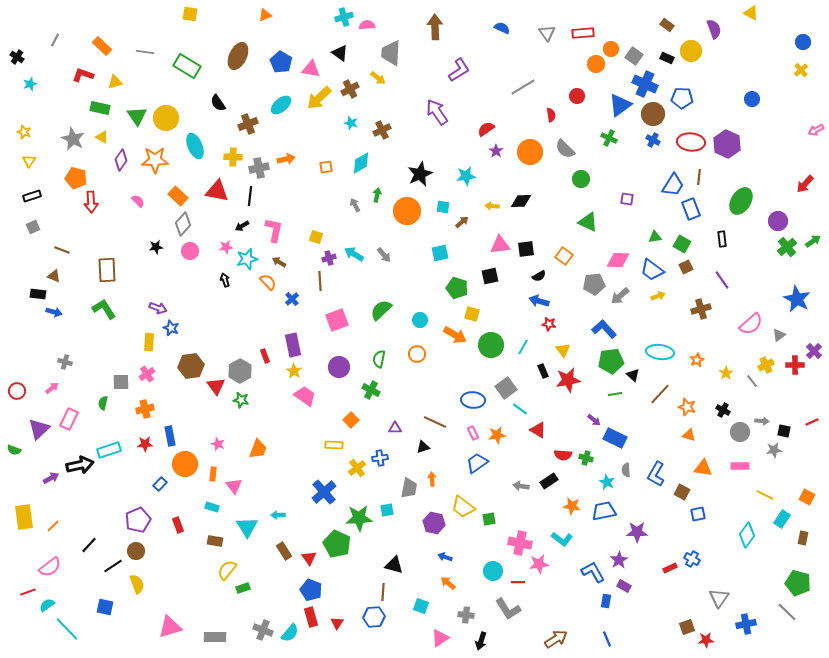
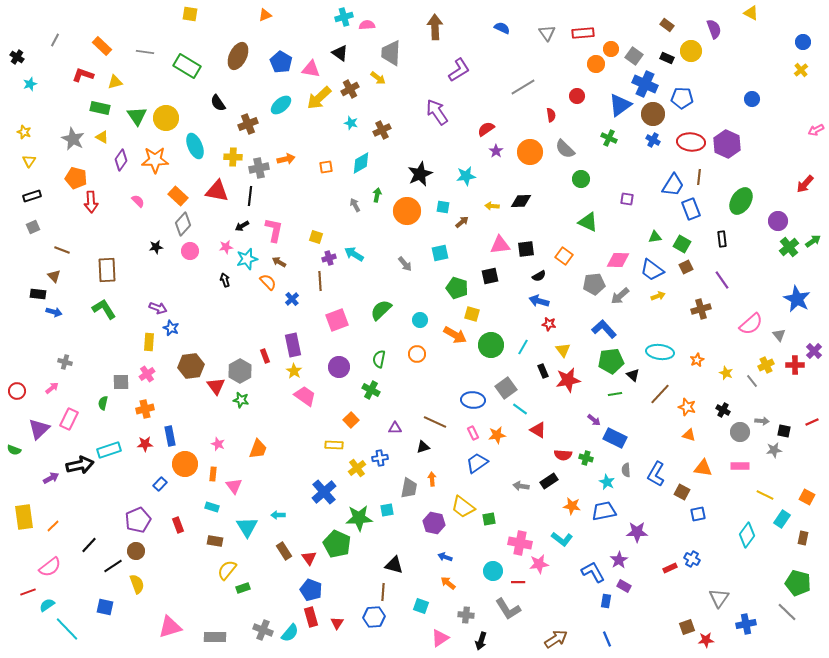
green cross at (787, 247): moved 2 px right
gray arrow at (384, 255): moved 21 px right, 9 px down
brown triangle at (54, 276): rotated 24 degrees clockwise
gray triangle at (779, 335): rotated 32 degrees counterclockwise
yellow star at (726, 373): rotated 16 degrees counterclockwise
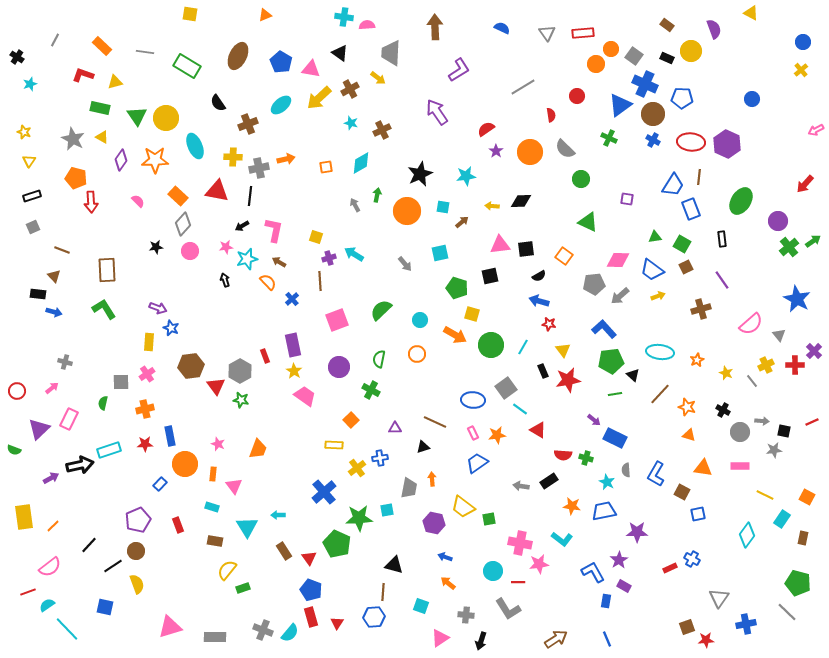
cyan cross at (344, 17): rotated 24 degrees clockwise
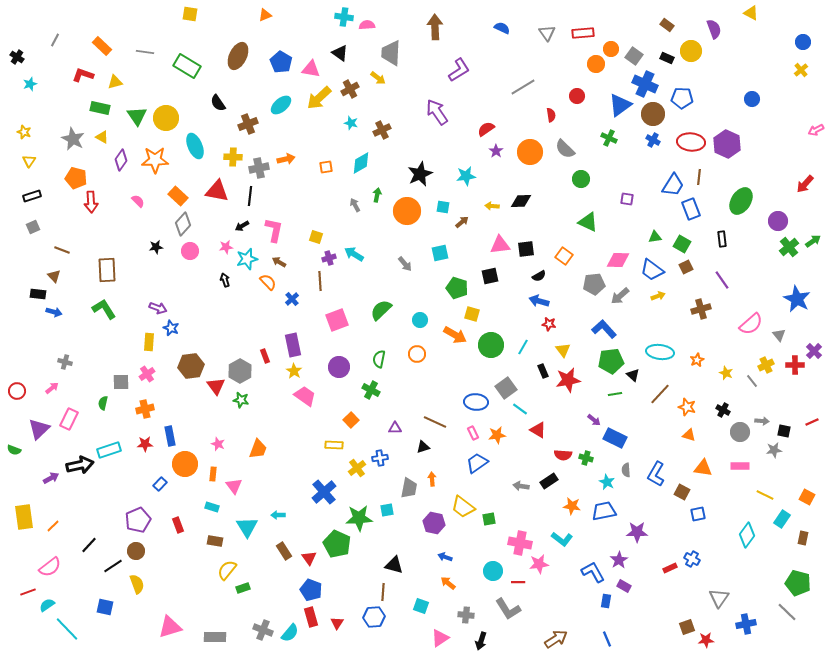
blue ellipse at (473, 400): moved 3 px right, 2 px down
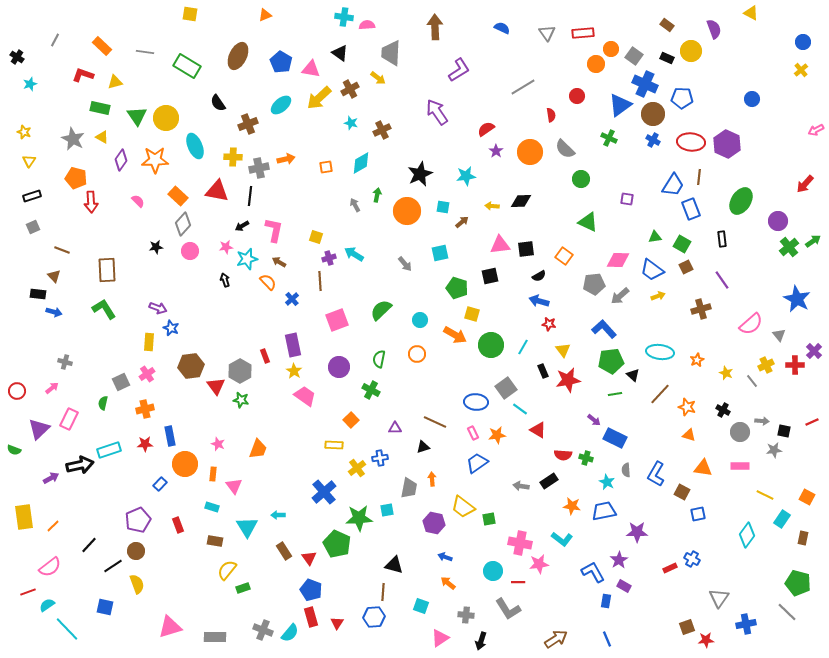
gray square at (121, 382): rotated 24 degrees counterclockwise
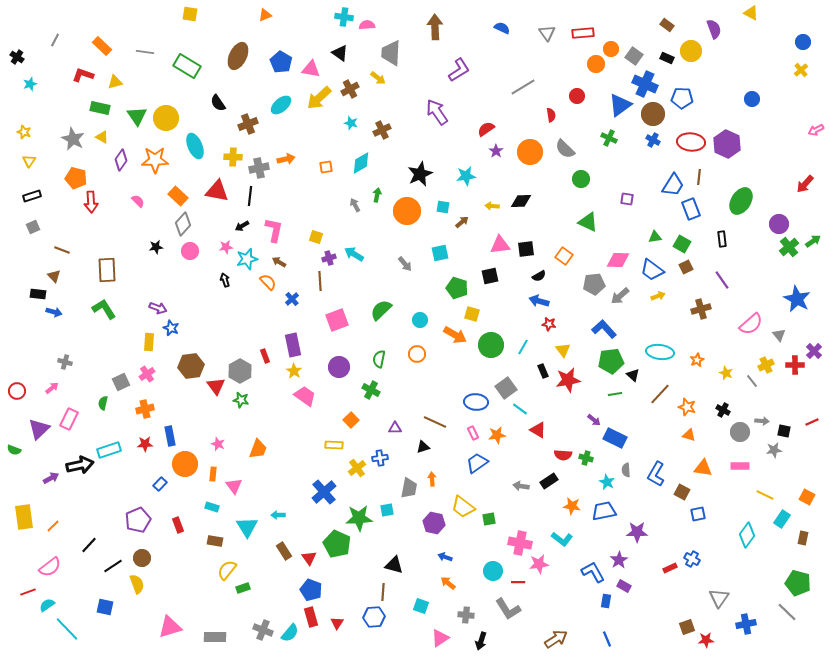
purple circle at (778, 221): moved 1 px right, 3 px down
brown circle at (136, 551): moved 6 px right, 7 px down
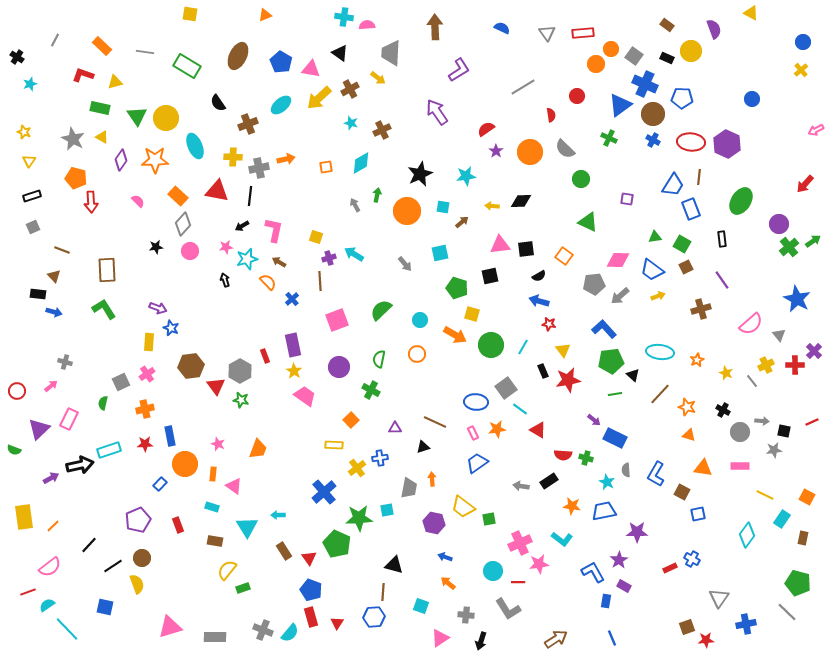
pink arrow at (52, 388): moved 1 px left, 2 px up
orange star at (497, 435): moved 6 px up
pink triangle at (234, 486): rotated 18 degrees counterclockwise
pink cross at (520, 543): rotated 35 degrees counterclockwise
blue line at (607, 639): moved 5 px right, 1 px up
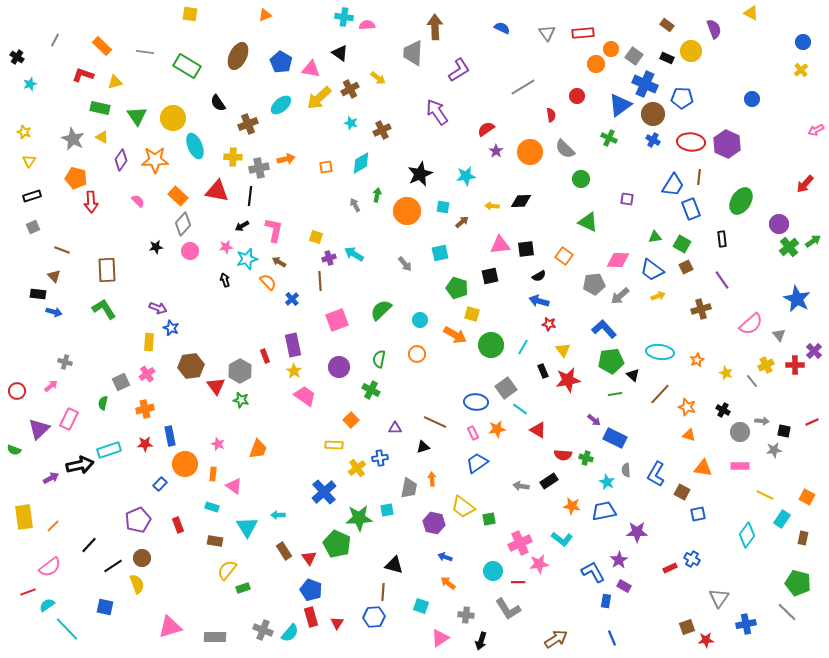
gray trapezoid at (391, 53): moved 22 px right
yellow circle at (166, 118): moved 7 px right
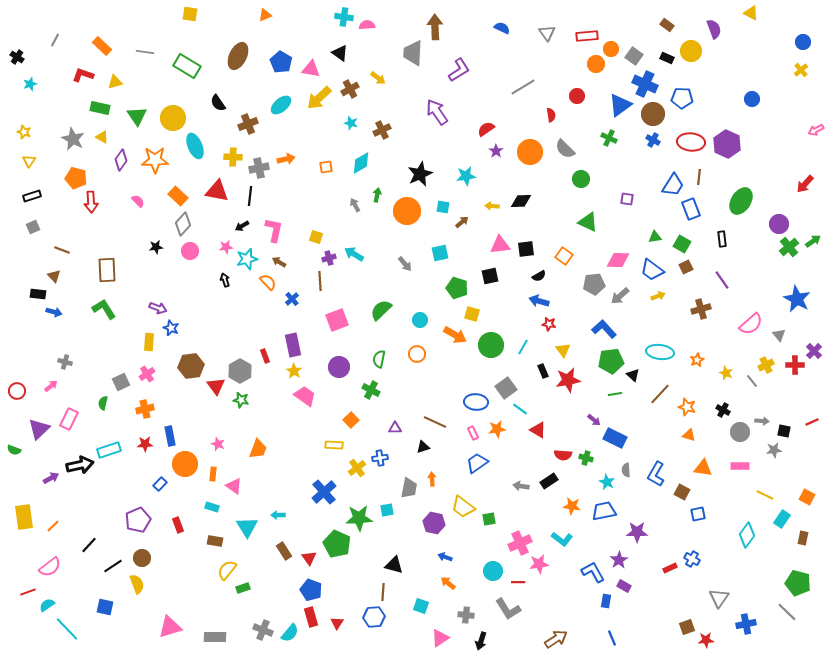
red rectangle at (583, 33): moved 4 px right, 3 px down
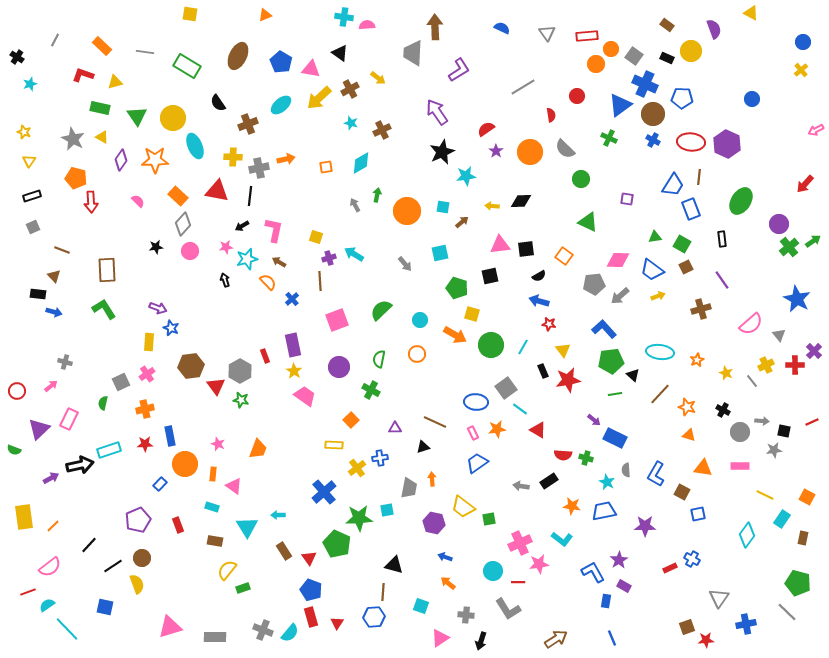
black star at (420, 174): moved 22 px right, 22 px up
purple star at (637, 532): moved 8 px right, 6 px up
